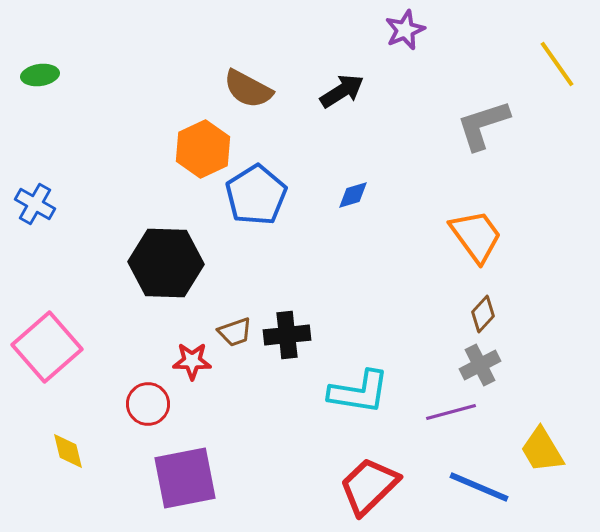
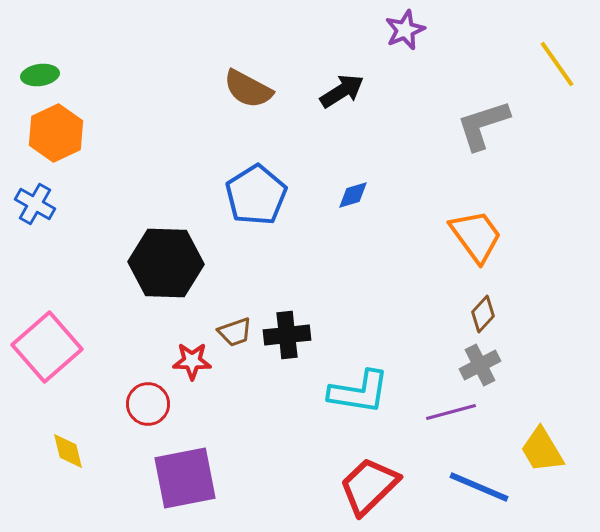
orange hexagon: moved 147 px left, 16 px up
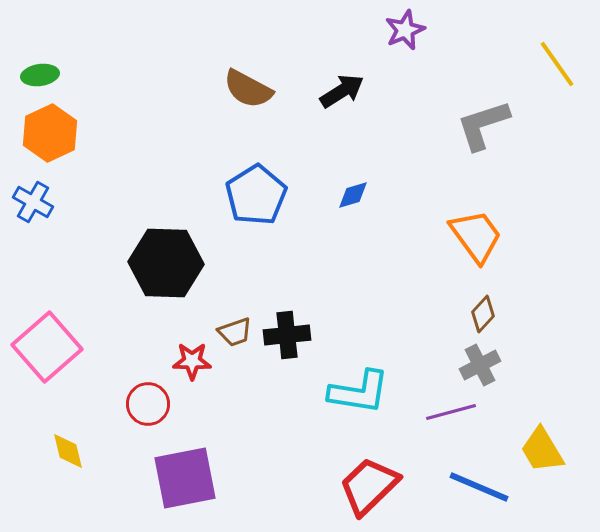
orange hexagon: moved 6 px left
blue cross: moved 2 px left, 2 px up
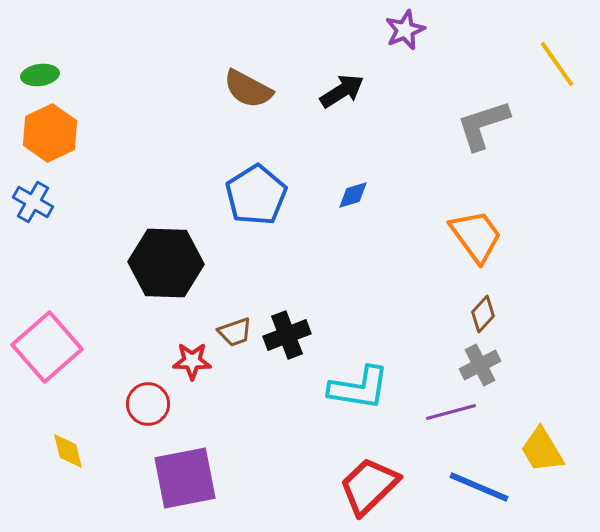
black cross: rotated 15 degrees counterclockwise
cyan L-shape: moved 4 px up
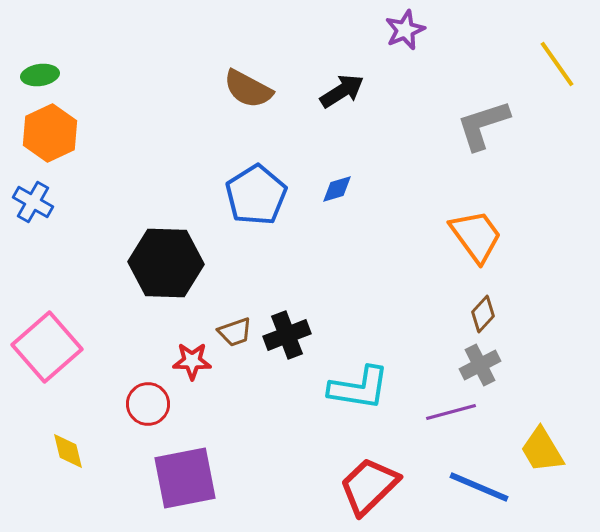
blue diamond: moved 16 px left, 6 px up
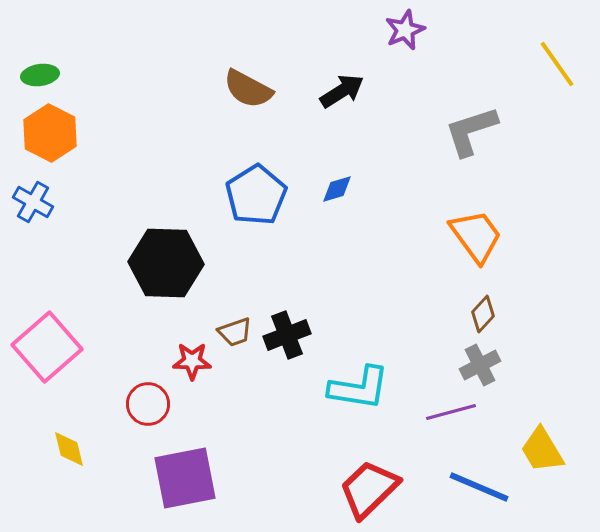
gray L-shape: moved 12 px left, 6 px down
orange hexagon: rotated 8 degrees counterclockwise
yellow diamond: moved 1 px right, 2 px up
red trapezoid: moved 3 px down
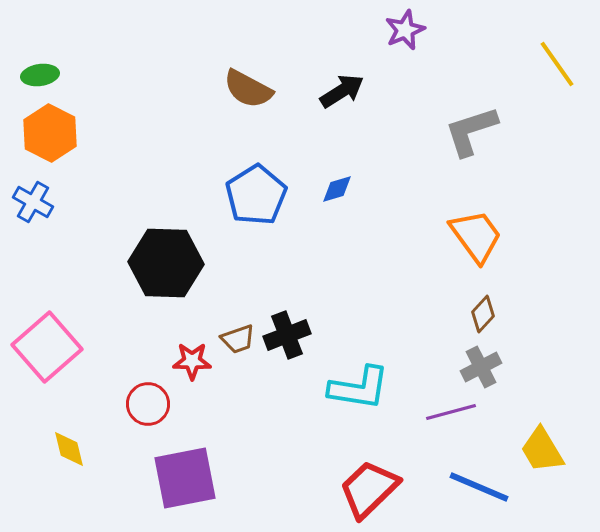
brown trapezoid: moved 3 px right, 7 px down
gray cross: moved 1 px right, 2 px down
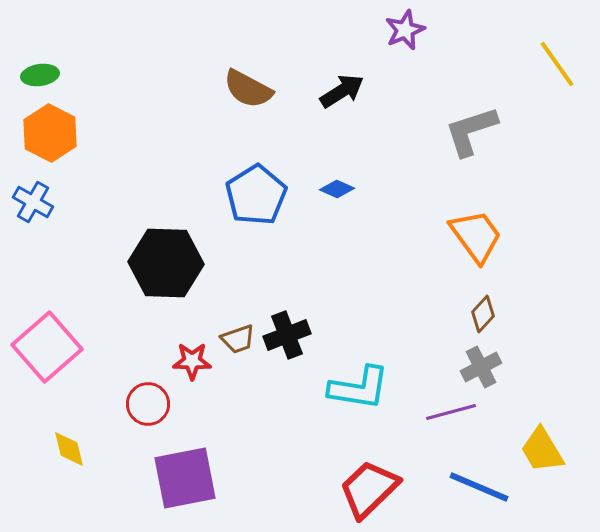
blue diamond: rotated 40 degrees clockwise
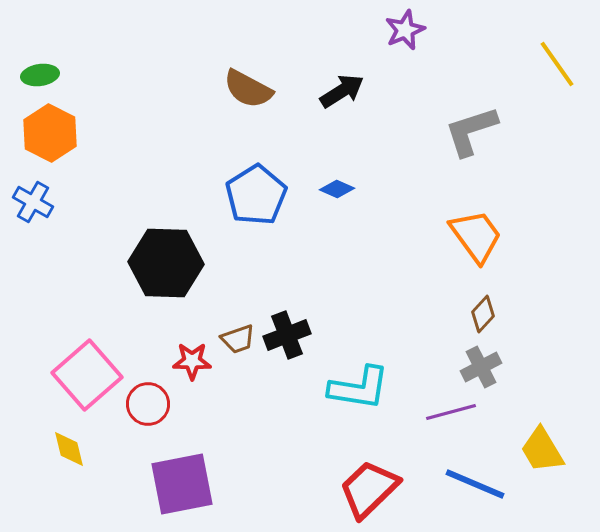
pink square: moved 40 px right, 28 px down
purple square: moved 3 px left, 6 px down
blue line: moved 4 px left, 3 px up
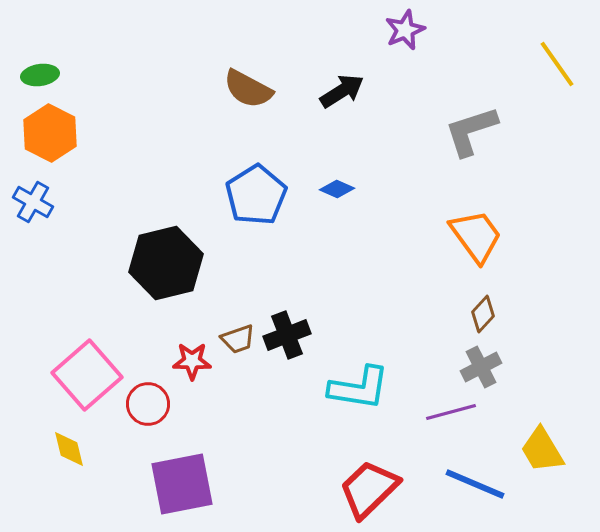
black hexagon: rotated 16 degrees counterclockwise
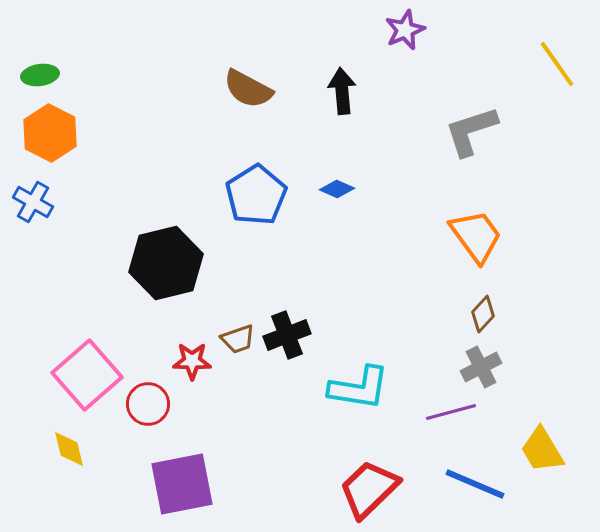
black arrow: rotated 63 degrees counterclockwise
